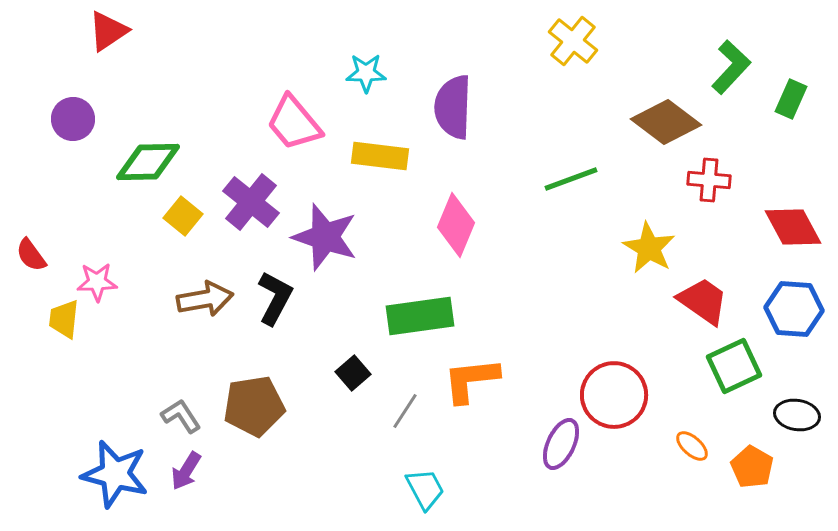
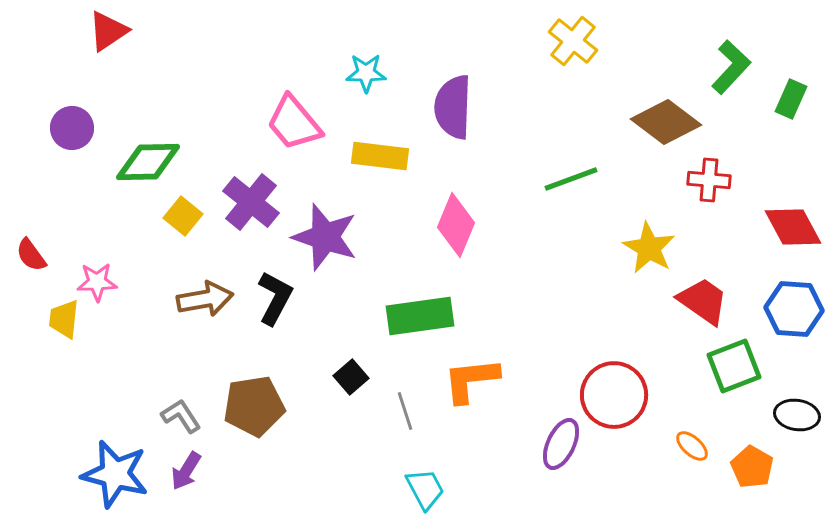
purple circle at (73, 119): moved 1 px left, 9 px down
green square at (734, 366): rotated 4 degrees clockwise
black square at (353, 373): moved 2 px left, 4 px down
gray line at (405, 411): rotated 51 degrees counterclockwise
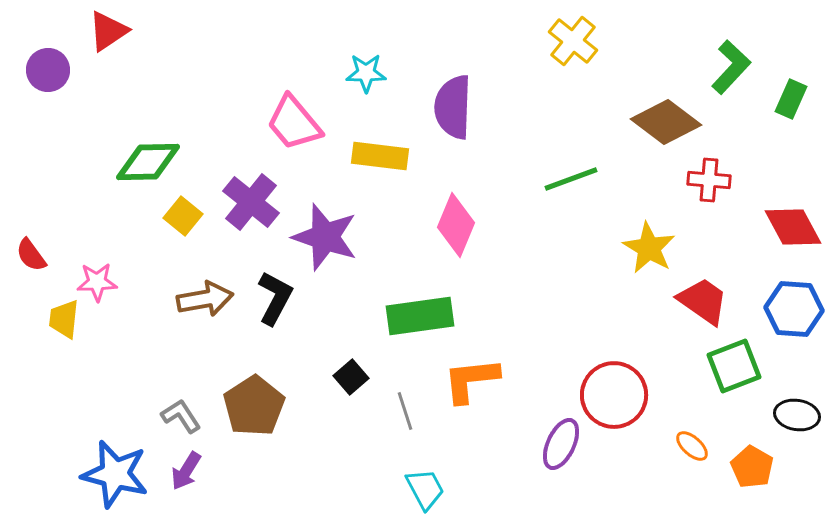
purple circle at (72, 128): moved 24 px left, 58 px up
brown pentagon at (254, 406): rotated 24 degrees counterclockwise
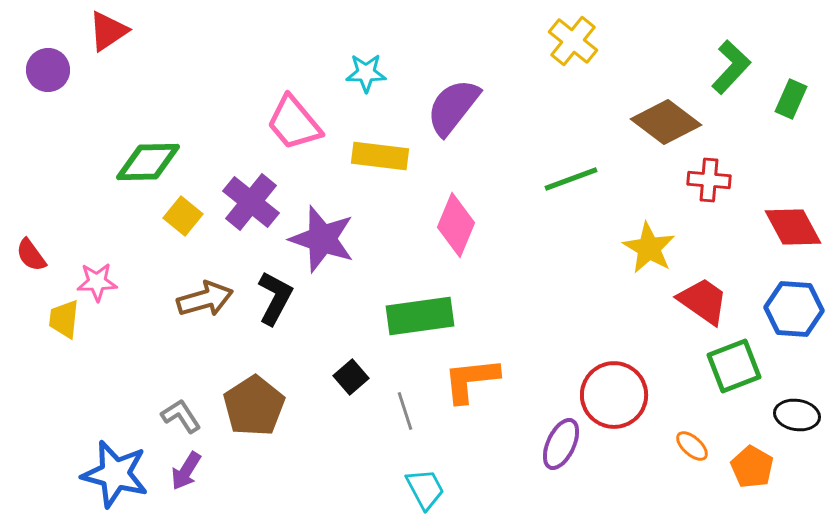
purple semicircle at (453, 107): rotated 36 degrees clockwise
purple star at (325, 237): moved 3 px left, 2 px down
brown arrow at (205, 299): rotated 6 degrees counterclockwise
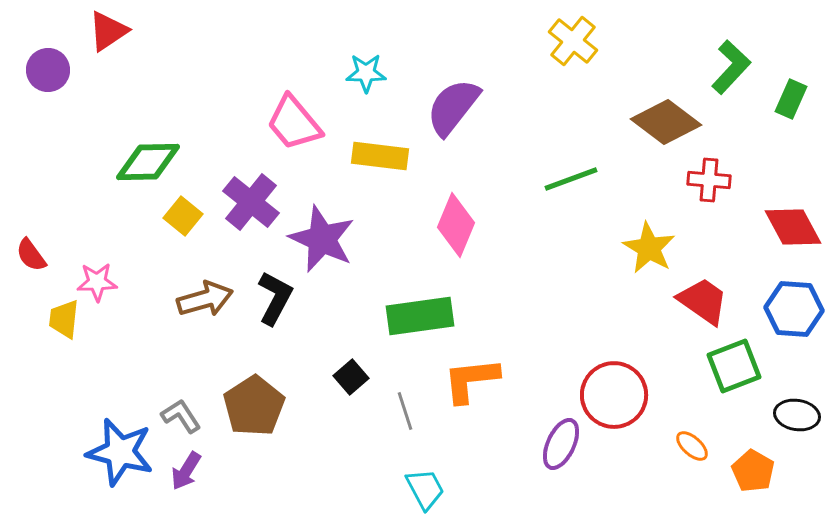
purple star at (322, 239): rotated 6 degrees clockwise
orange pentagon at (752, 467): moved 1 px right, 4 px down
blue star at (115, 474): moved 5 px right, 22 px up
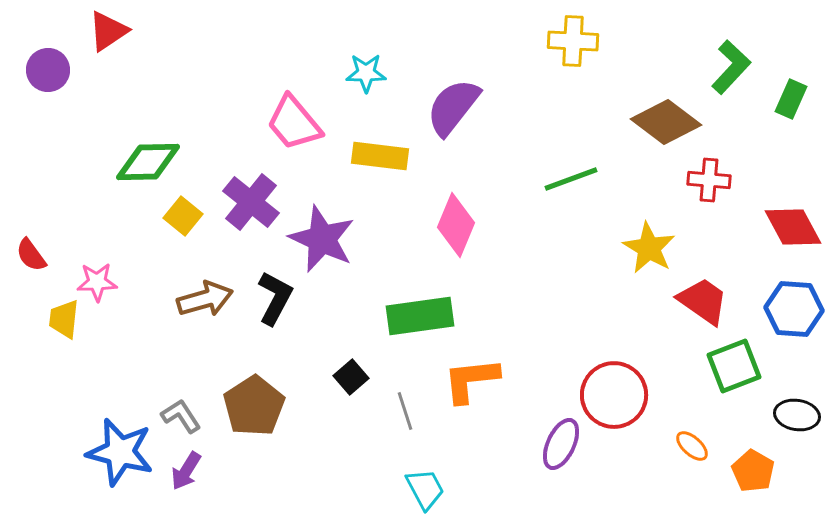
yellow cross at (573, 41): rotated 36 degrees counterclockwise
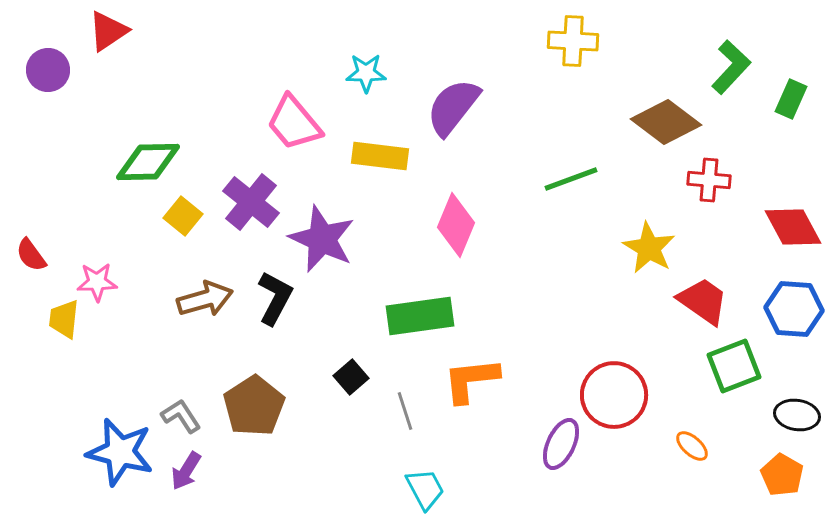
orange pentagon at (753, 471): moved 29 px right, 4 px down
